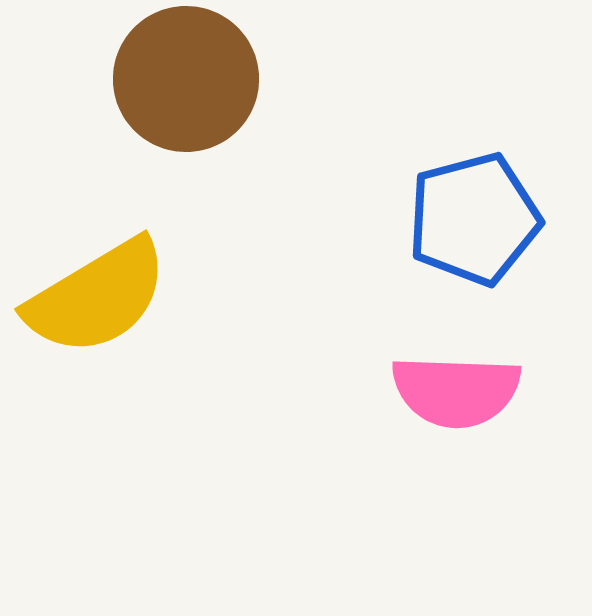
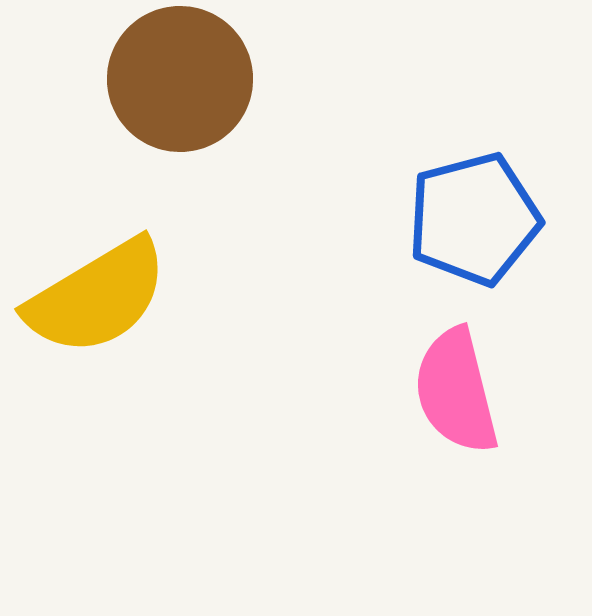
brown circle: moved 6 px left
pink semicircle: rotated 74 degrees clockwise
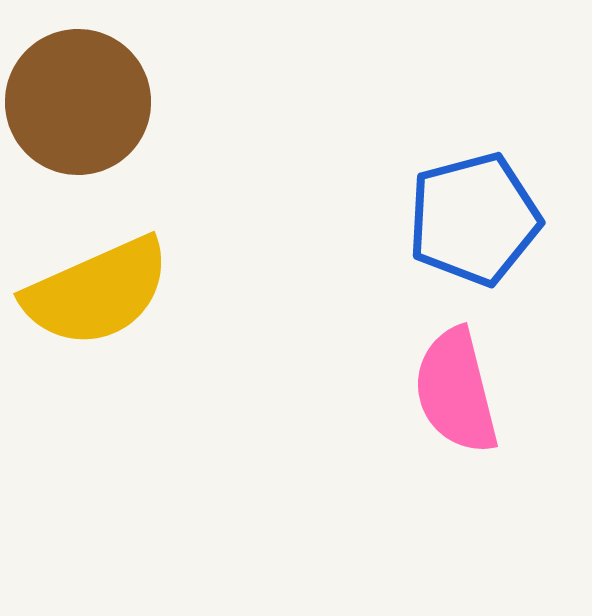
brown circle: moved 102 px left, 23 px down
yellow semicircle: moved 5 px up; rotated 7 degrees clockwise
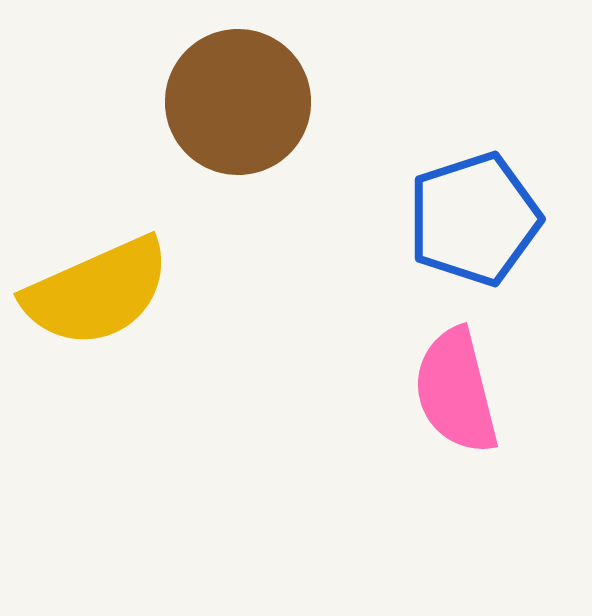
brown circle: moved 160 px right
blue pentagon: rotated 3 degrees counterclockwise
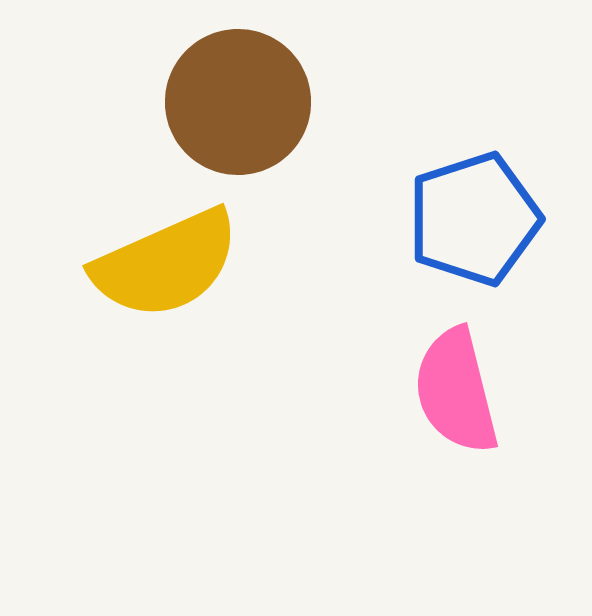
yellow semicircle: moved 69 px right, 28 px up
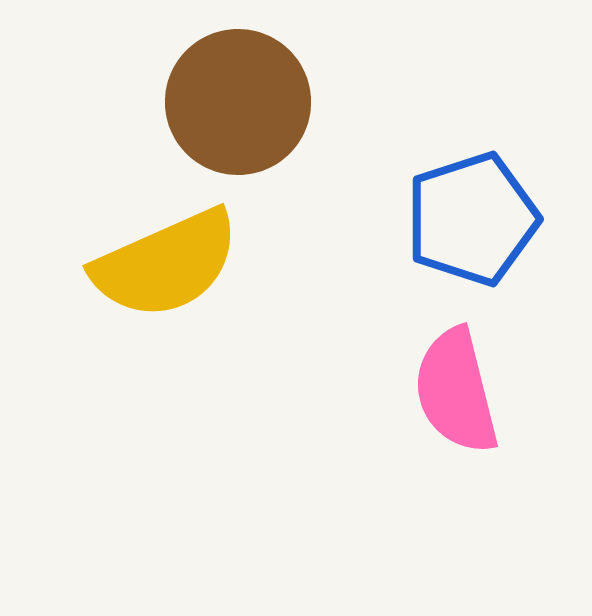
blue pentagon: moved 2 px left
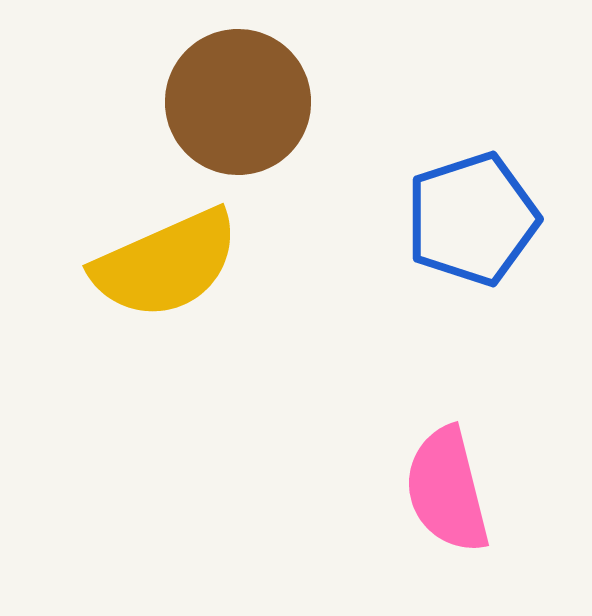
pink semicircle: moved 9 px left, 99 px down
